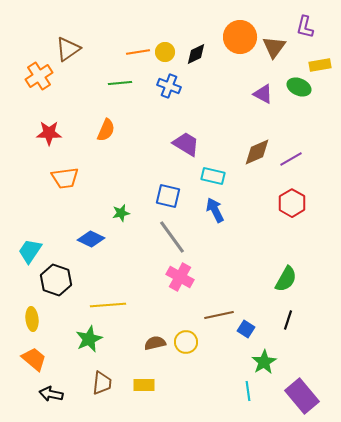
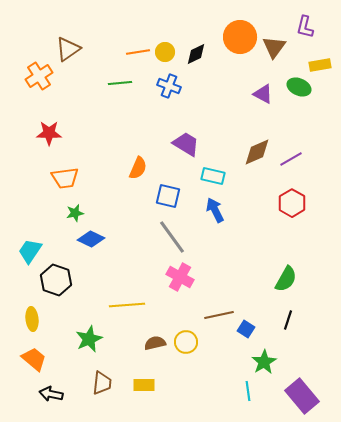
orange semicircle at (106, 130): moved 32 px right, 38 px down
green star at (121, 213): moved 46 px left
yellow line at (108, 305): moved 19 px right
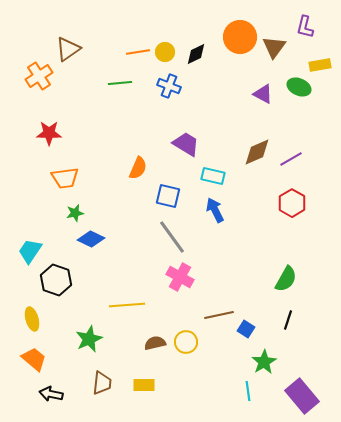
yellow ellipse at (32, 319): rotated 10 degrees counterclockwise
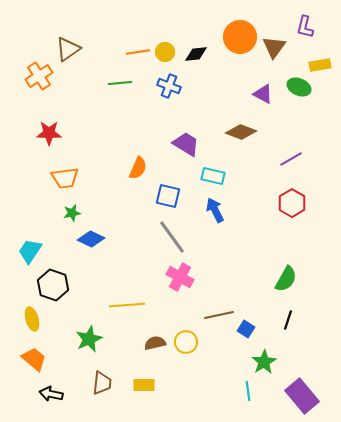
black diamond at (196, 54): rotated 20 degrees clockwise
brown diamond at (257, 152): moved 16 px left, 20 px up; rotated 44 degrees clockwise
green star at (75, 213): moved 3 px left
black hexagon at (56, 280): moved 3 px left, 5 px down
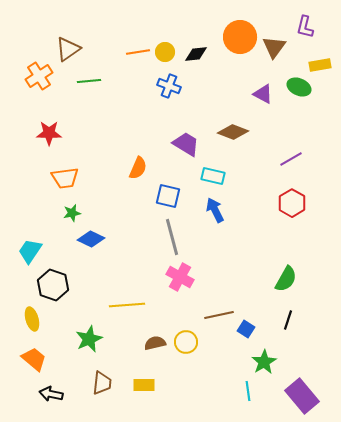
green line at (120, 83): moved 31 px left, 2 px up
brown diamond at (241, 132): moved 8 px left
gray line at (172, 237): rotated 21 degrees clockwise
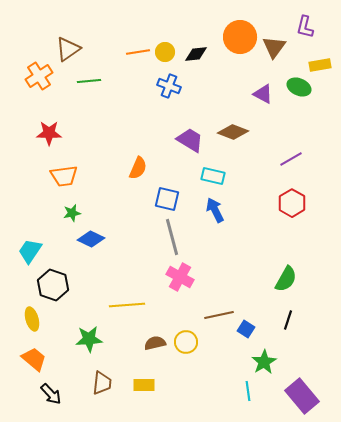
purple trapezoid at (186, 144): moved 4 px right, 4 px up
orange trapezoid at (65, 178): moved 1 px left, 2 px up
blue square at (168, 196): moved 1 px left, 3 px down
green star at (89, 339): rotated 20 degrees clockwise
black arrow at (51, 394): rotated 145 degrees counterclockwise
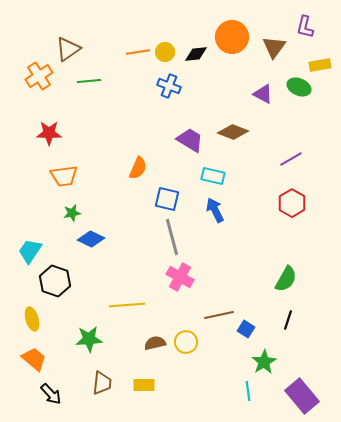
orange circle at (240, 37): moved 8 px left
black hexagon at (53, 285): moved 2 px right, 4 px up
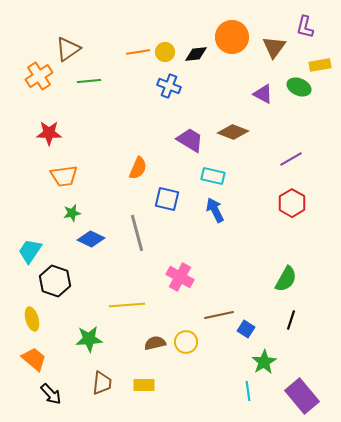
gray line at (172, 237): moved 35 px left, 4 px up
black line at (288, 320): moved 3 px right
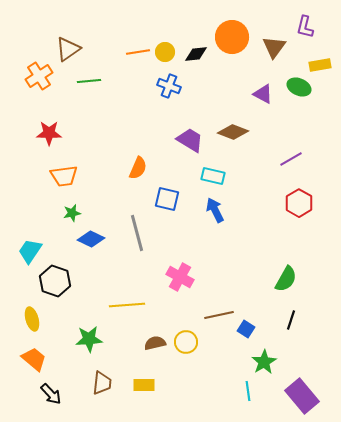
red hexagon at (292, 203): moved 7 px right
